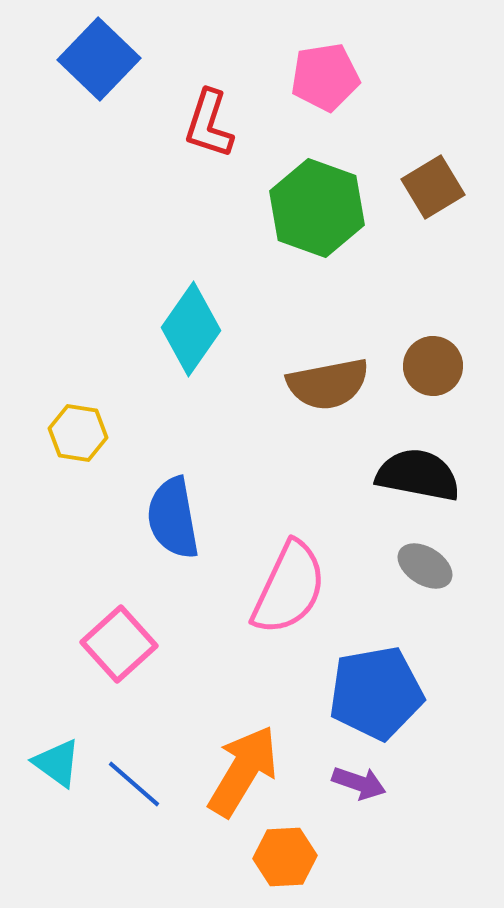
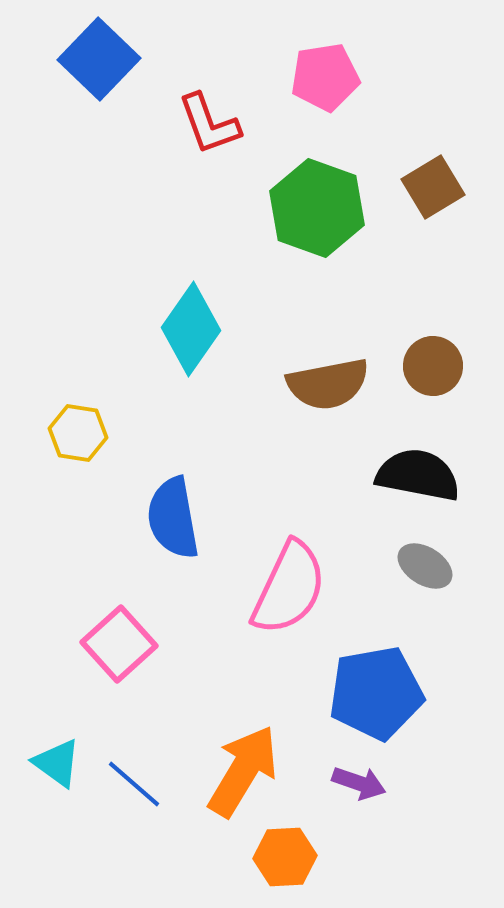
red L-shape: rotated 38 degrees counterclockwise
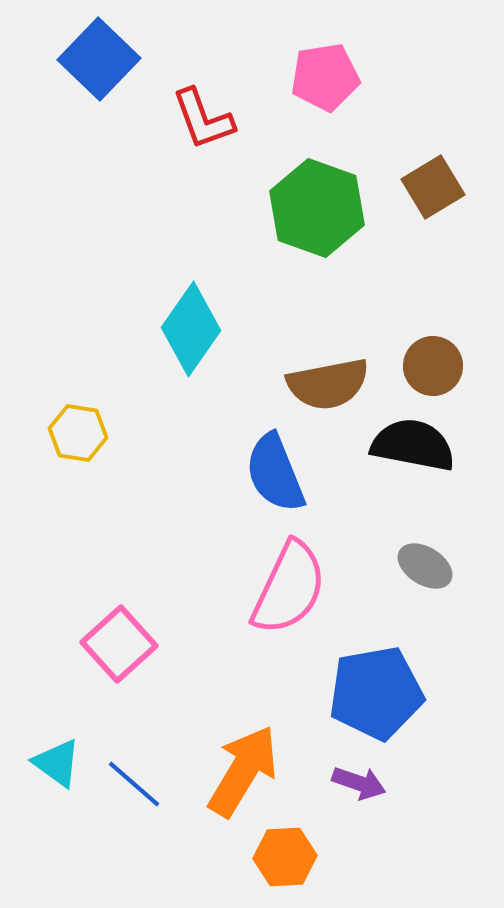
red L-shape: moved 6 px left, 5 px up
black semicircle: moved 5 px left, 30 px up
blue semicircle: moved 102 px right, 45 px up; rotated 12 degrees counterclockwise
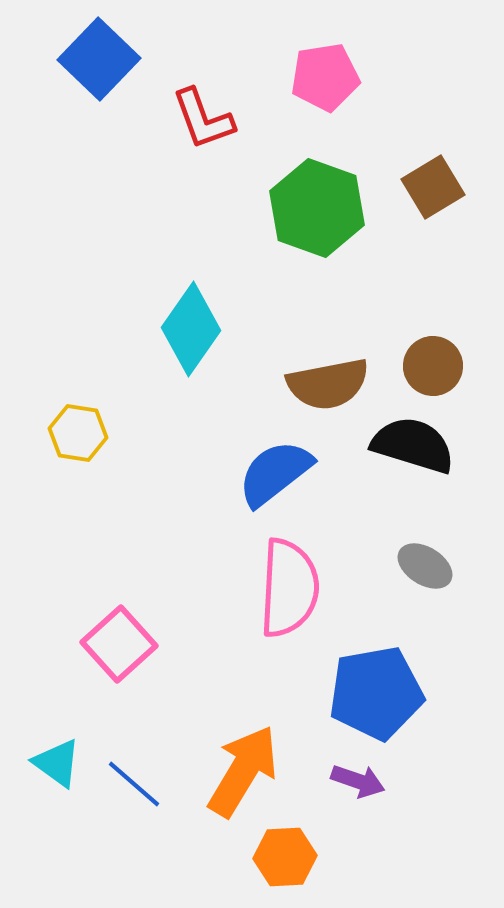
black semicircle: rotated 6 degrees clockwise
blue semicircle: rotated 74 degrees clockwise
pink semicircle: rotated 22 degrees counterclockwise
purple arrow: moved 1 px left, 2 px up
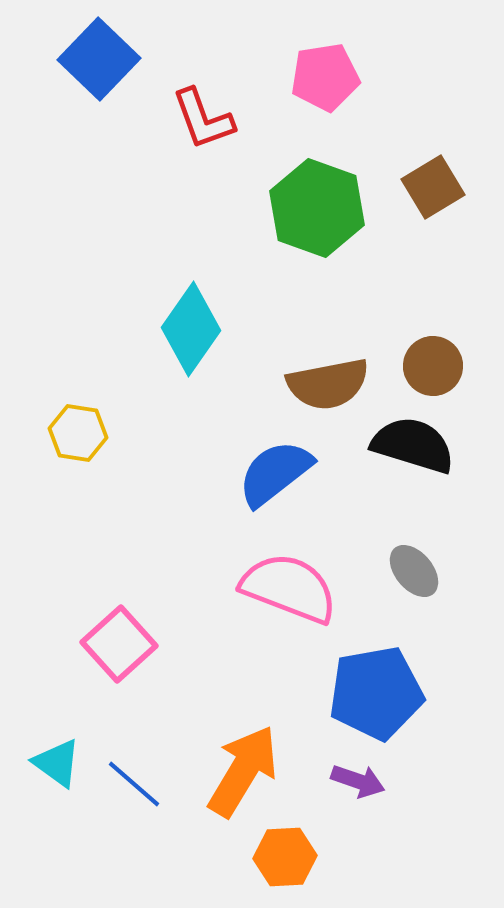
gray ellipse: moved 11 px left, 5 px down; rotated 18 degrees clockwise
pink semicircle: rotated 72 degrees counterclockwise
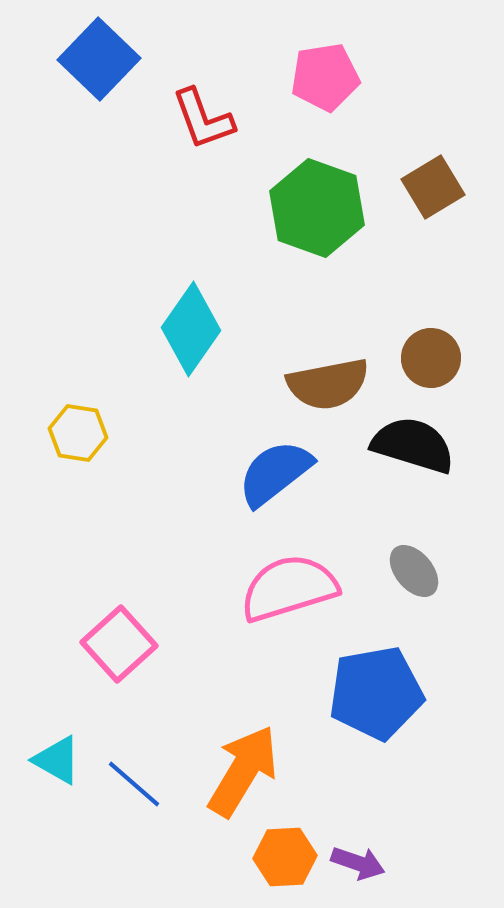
brown circle: moved 2 px left, 8 px up
pink semicircle: rotated 38 degrees counterclockwise
cyan triangle: moved 3 px up; rotated 6 degrees counterclockwise
purple arrow: moved 82 px down
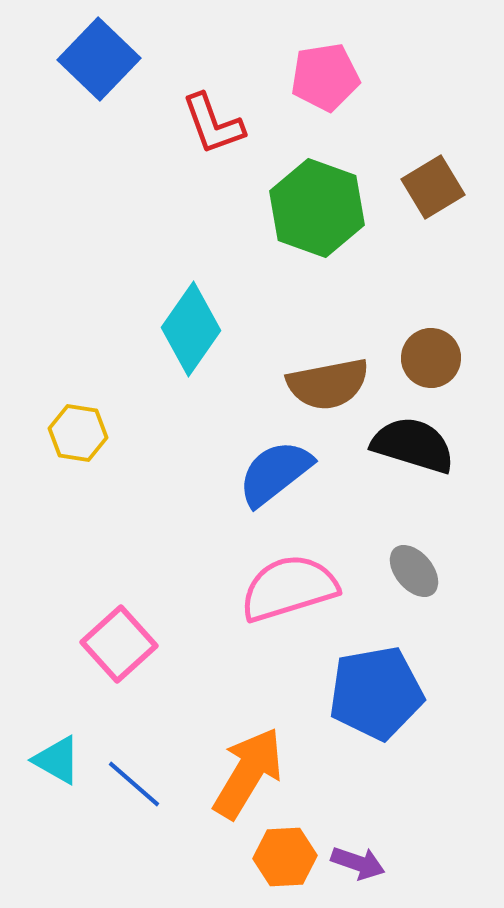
red L-shape: moved 10 px right, 5 px down
orange arrow: moved 5 px right, 2 px down
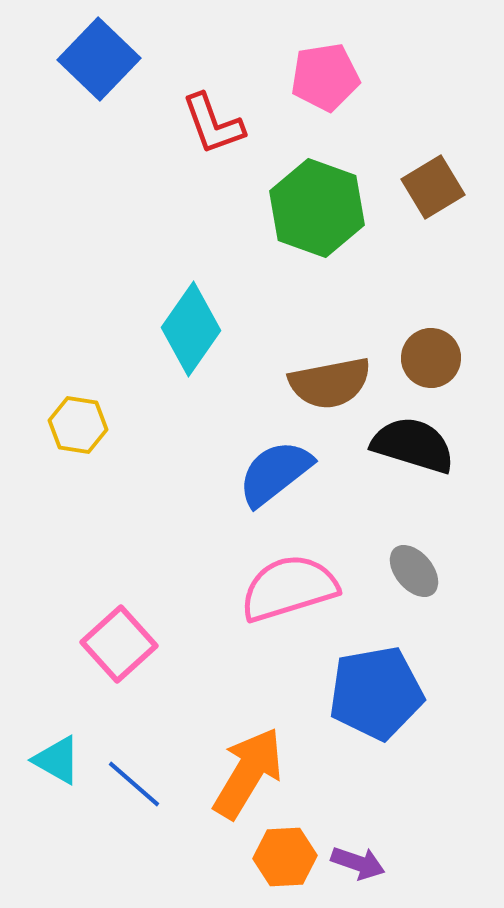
brown semicircle: moved 2 px right, 1 px up
yellow hexagon: moved 8 px up
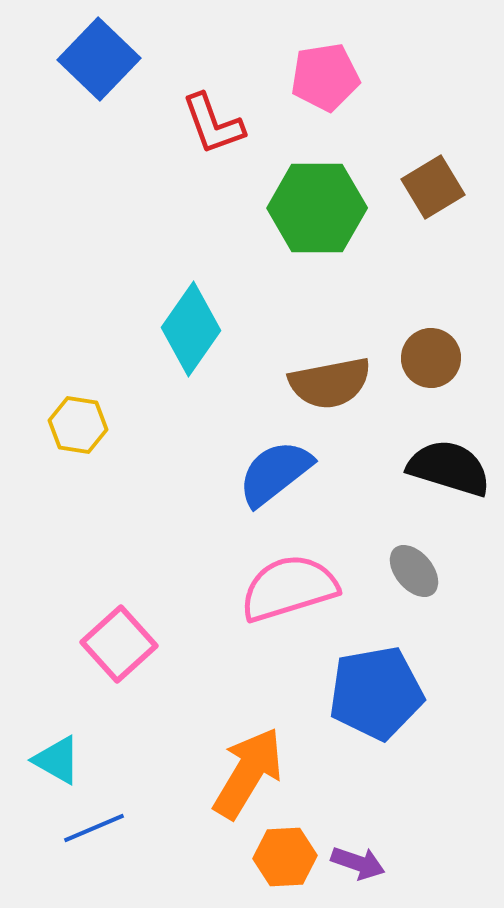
green hexagon: rotated 20 degrees counterclockwise
black semicircle: moved 36 px right, 23 px down
blue line: moved 40 px left, 44 px down; rotated 64 degrees counterclockwise
